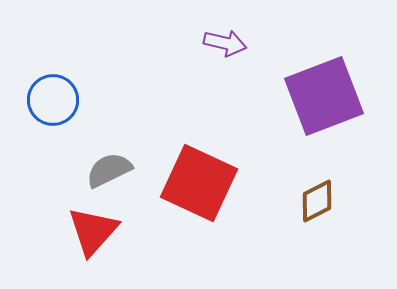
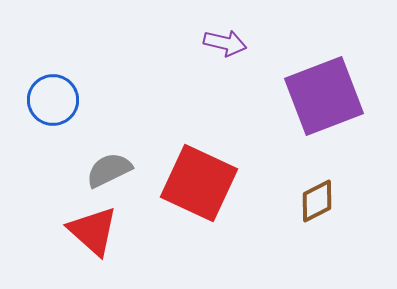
red triangle: rotated 30 degrees counterclockwise
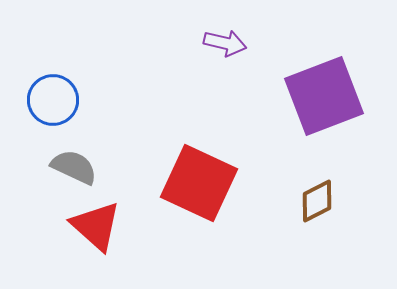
gray semicircle: moved 35 px left, 3 px up; rotated 51 degrees clockwise
red triangle: moved 3 px right, 5 px up
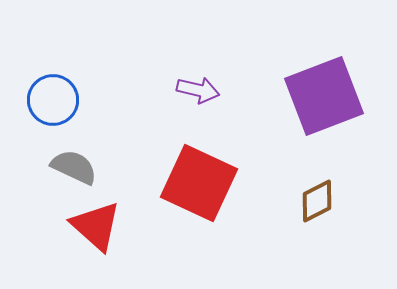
purple arrow: moved 27 px left, 47 px down
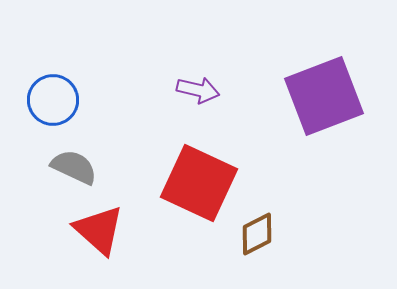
brown diamond: moved 60 px left, 33 px down
red triangle: moved 3 px right, 4 px down
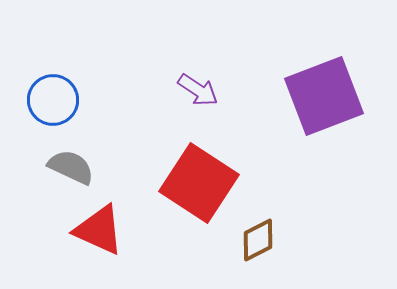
purple arrow: rotated 21 degrees clockwise
gray semicircle: moved 3 px left
red square: rotated 8 degrees clockwise
red triangle: rotated 18 degrees counterclockwise
brown diamond: moved 1 px right, 6 px down
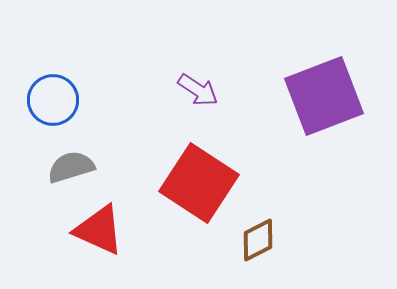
gray semicircle: rotated 42 degrees counterclockwise
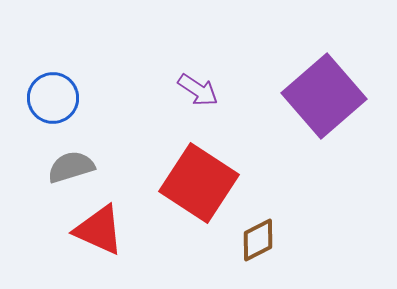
purple square: rotated 20 degrees counterclockwise
blue circle: moved 2 px up
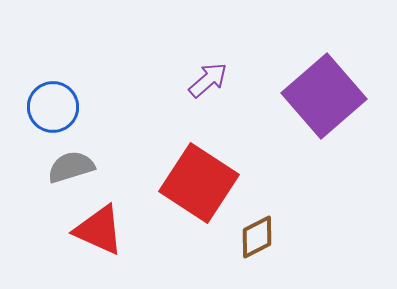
purple arrow: moved 10 px right, 10 px up; rotated 75 degrees counterclockwise
blue circle: moved 9 px down
brown diamond: moved 1 px left, 3 px up
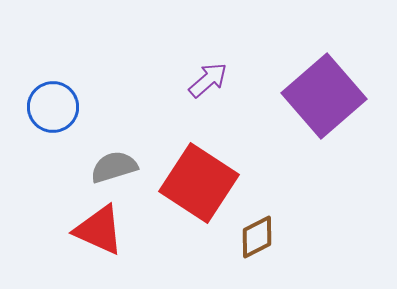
gray semicircle: moved 43 px right
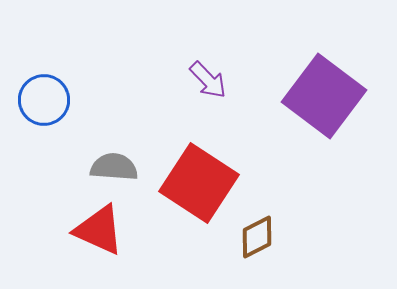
purple arrow: rotated 87 degrees clockwise
purple square: rotated 12 degrees counterclockwise
blue circle: moved 9 px left, 7 px up
gray semicircle: rotated 21 degrees clockwise
